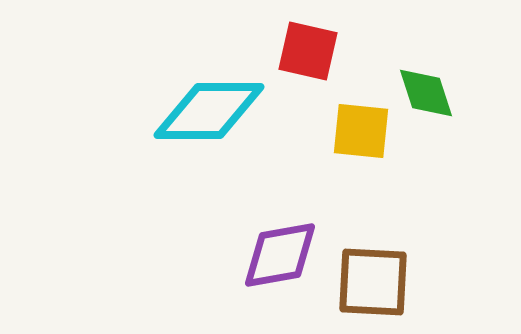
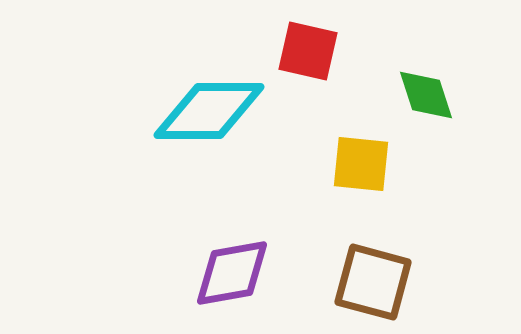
green diamond: moved 2 px down
yellow square: moved 33 px down
purple diamond: moved 48 px left, 18 px down
brown square: rotated 12 degrees clockwise
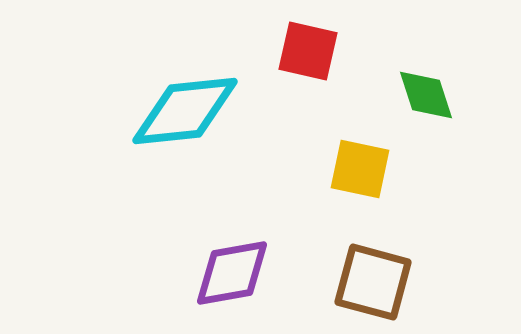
cyan diamond: moved 24 px left; rotated 6 degrees counterclockwise
yellow square: moved 1 px left, 5 px down; rotated 6 degrees clockwise
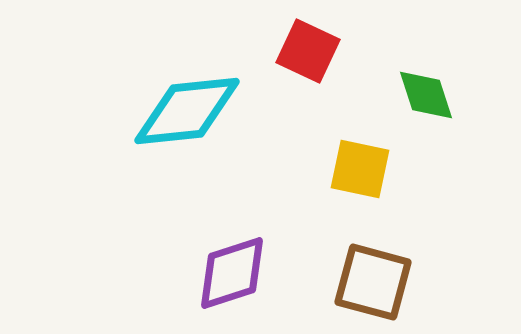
red square: rotated 12 degrees clockwise
cyan diamond: moved 2 px right
purple diamond: rotated 8 degrees counterclockwise
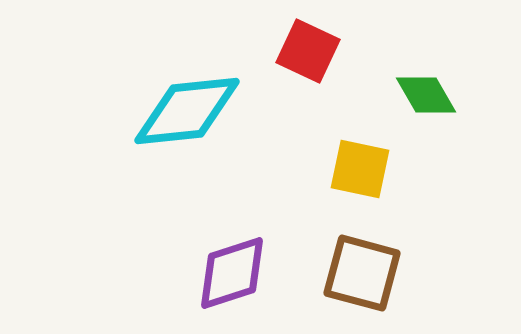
green diamond: rotated 12 degrees counterclockwise
brown square: moved 11 px left, 9 px up
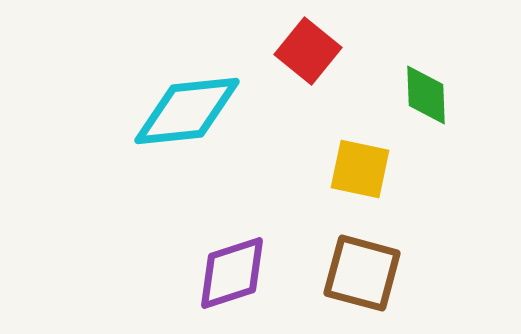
red square: rotated 14 degrees clockwise
green diamond: rotated 28 degrees clockwise
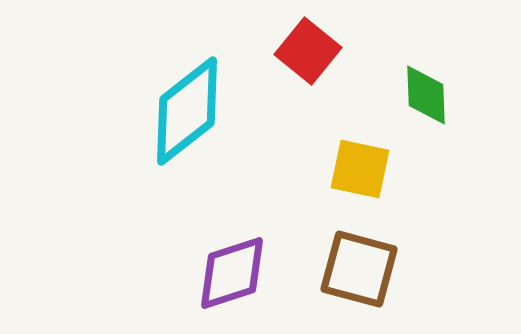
cyan diamond: rotated 32 degrees counterclockwise
brown square: moved 3 px left, 4 px up
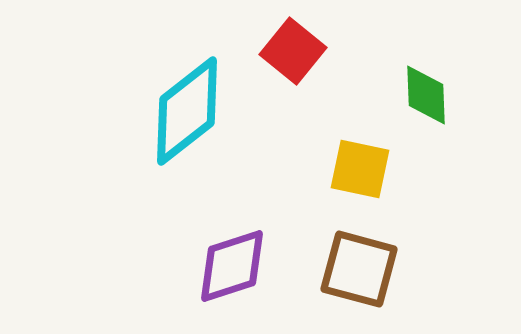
red square: moved 15 px left
purple diamond: moved 7 px up
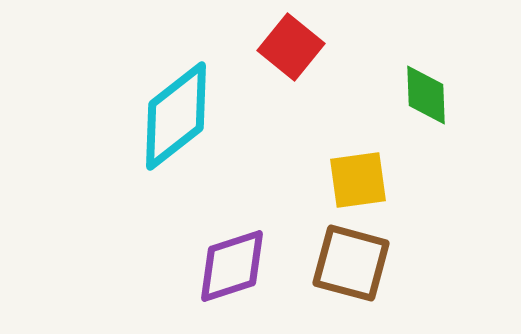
red square: moved 2 px left, 4 px up
cyan diamond: moved 11 px left, 5 px down
yellow square: moved 2 px left, 11 px down; rotated 20 degrees counterclockwise
brown square: moved 8 px left, 6 px up
